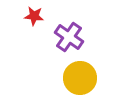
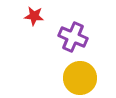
purple cross: moved 4 px right; rotated 12 degrees counterclockwise
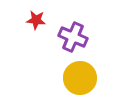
red star: moved 2 px right, 4 px down
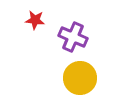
red star: moved 1 px left
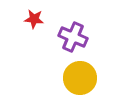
red star: moved 1 px left, 1 px up
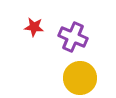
red star: moved 8 px down
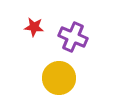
yellow circle: moved 21 px left
